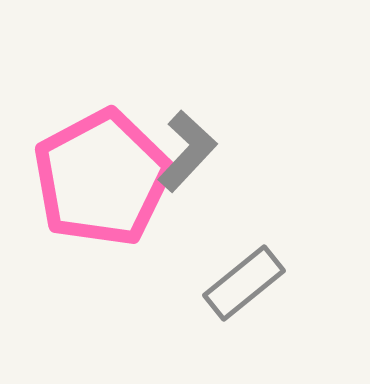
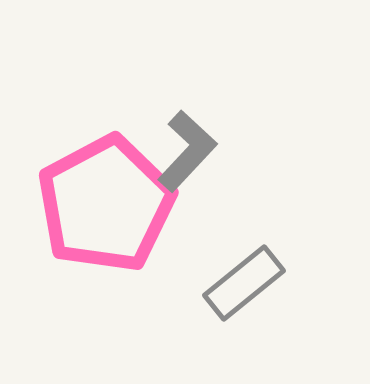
pink pentagon: moved 4 px right, 26 px down
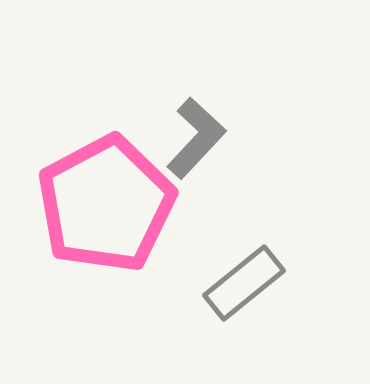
gray L-shape: moved 9 px right, 13 px up
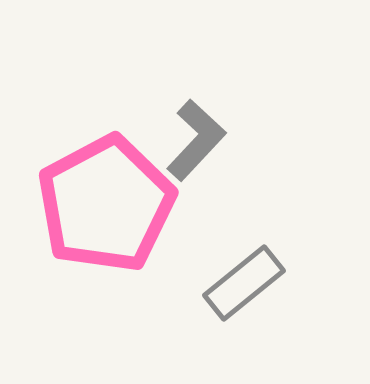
gray L-shape: moved 2 px down
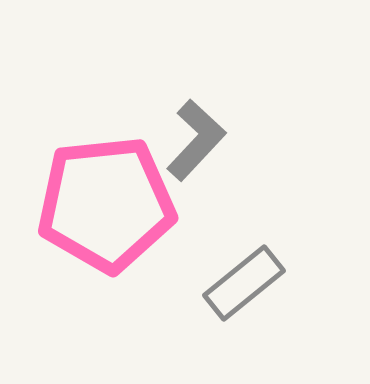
pink pentagon: rotated 22 degrees clockwise
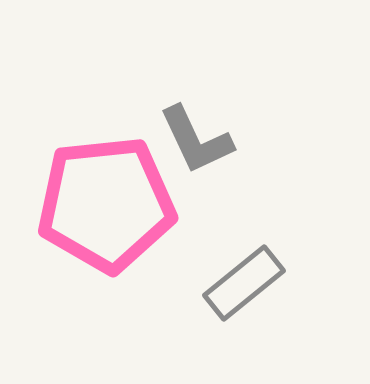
gray L-shape: rotated 112 degrees clockwise
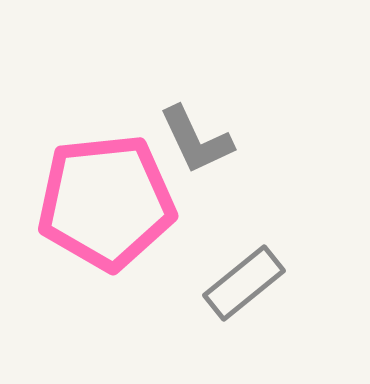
pink pentagon: moved 2 px up
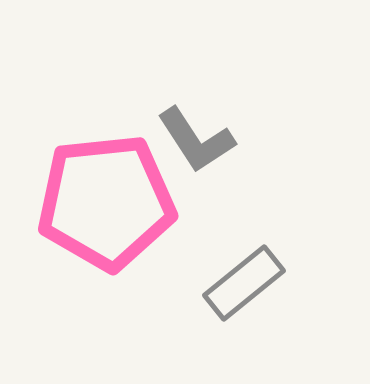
gray L-shape: rotated 8 degrees counterclockwise
